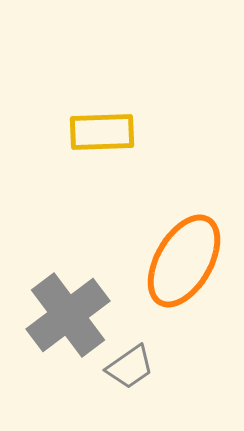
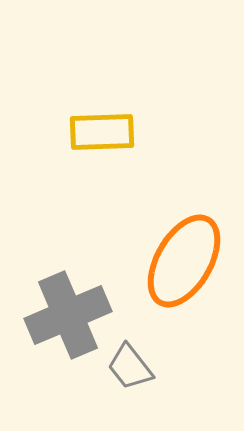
gray cross: rotated 14 degrees clockwise
gray trapezoid: rotated 87 degrees clockwise
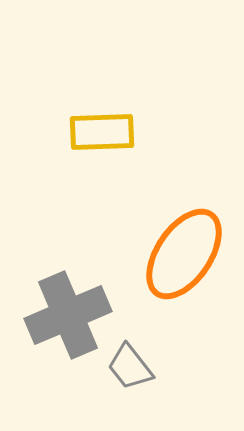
orange ellipse: moved 7 px up; rotated 4 degrees clockwise
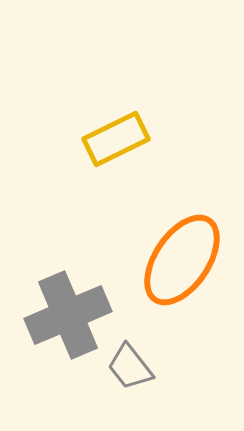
yellow rectangle: moved 14 px right, 7 px down; rotated 24 degrees counterclockwise
orange ellipse: moved 2 px left, 6 px down
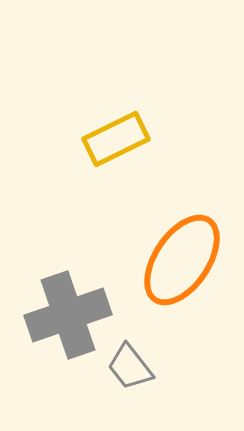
gray cross: rotated 4 degrees clockwise
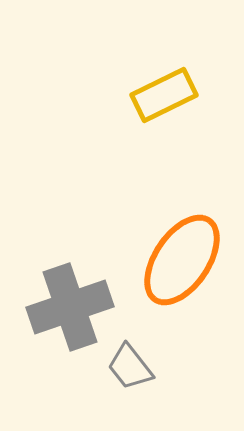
yellow rectangle: moved 48 px right, 44 px up
gray cross: moved 2 px right, 8 px up
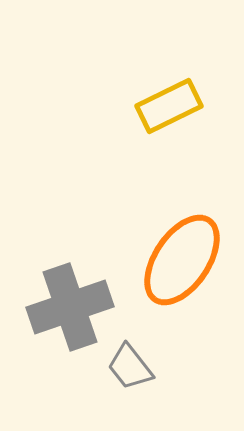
yellow rectangle: moved 5 px right, 11 px down
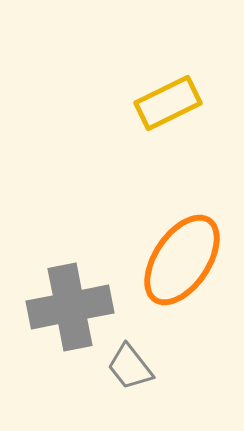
yellow rectangle: moved 1 px left, 3 px up
gray cross: rotated 8 degrees clockwise
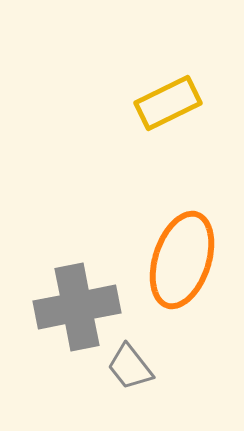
orange ellipse: rotated 16 degrees counterclockwise
gray cross: moved 7 px right
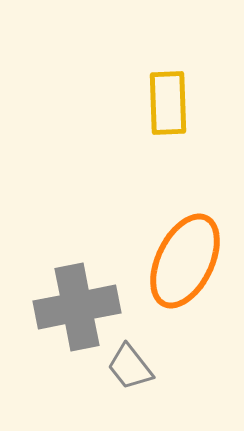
yellow rectangle: rotated 66 degrees counterclockwise
orange ellipse: moved 3 px right, 1 px down; rotated 8 degrees clockwise
